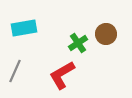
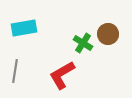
brown circle: moved 2 px right
green cross: moved 5 px right; rotated 24 degrees counterclockwise
gray line: rotated 15 degrees counterclockwise
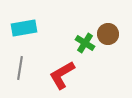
green cross: moved 2 px right
gray line: moved 5 px right, 3 px up
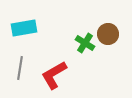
red L-shape: moved 8 px left
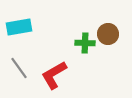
cyan rectangle: moved 5 px left, 1 px up
green cross: rotated 30 degrees counterclockwise
gray line: moved 1 px left; rotated 45 degrees counterclockwise
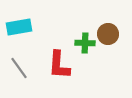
red L-shape: moved 5 px right, 10 px up; rotated 56 degrees counterclockwise
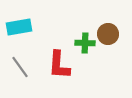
gray line: moved 1 px right, 1 px up
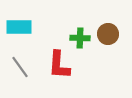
cyan rectangle: rotated 10 degrees clockwise
green cross: moved 5 px left, 5 px up
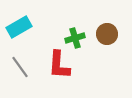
cyan rectangle: rotated 30 degrees counterclockwise
brown circle: moved 1 px left
green cross: moved 5 px left; rotated 18 degrees counterclockwise
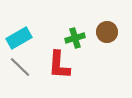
cyan rectangle: moved 11 px down
brown circle: moved 2 px up
gray line: rotated 10 degrees counterclockwise
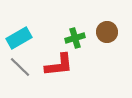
red L-shape: rotated 100 degrees counterclockwise
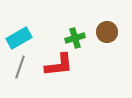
gray line: rotated 65 degrees clockwise
